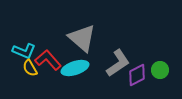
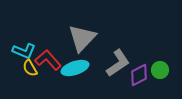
gray triangle: rotated 32 degrees clockwise
purple diamond: moved 2 px right
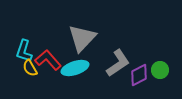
cyan L-shape: rotated 85 degrees clockwise
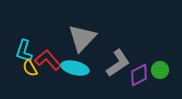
cyan ellipse: rotated 32 degrees clockwise
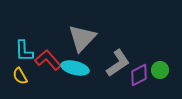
cyan L-shape: rotated 20 degrees counterclockwise
yellow semicircle: moved 10 px left, 8 px down
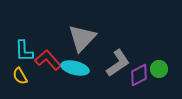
green circle: moved 1 px left, 1 px up
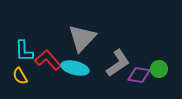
purple diamond: rotated 35 degrees clockwise
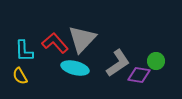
gray triangle: moved 1 px down
red L-shape: moved 7 px right, 17 px up
green circle: moved 3 px left, 8 px up
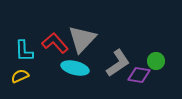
yellow semicircle: rotated 96 degrees clockwise
